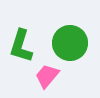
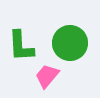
green L-shape: rotated 20 degrees counterclockwise
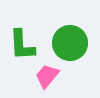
green L-shape: moved 1 px right, 1 px up
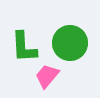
green L-shape: moved 2 px right, 2 px down
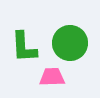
pink trapezoid: moved 5 px right, 1 px down; rotated 48 degrees clockwise
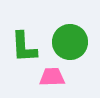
green circle: moved 1 px up
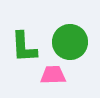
pink trapezoid: moved 1 px right, 2 px up
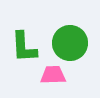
green circle: moved 1 px down
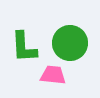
pink trapezoid: rotated 8 degrees clockwise
